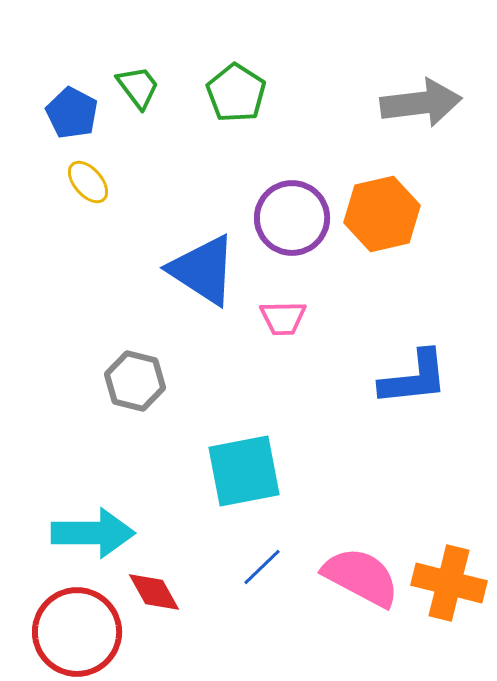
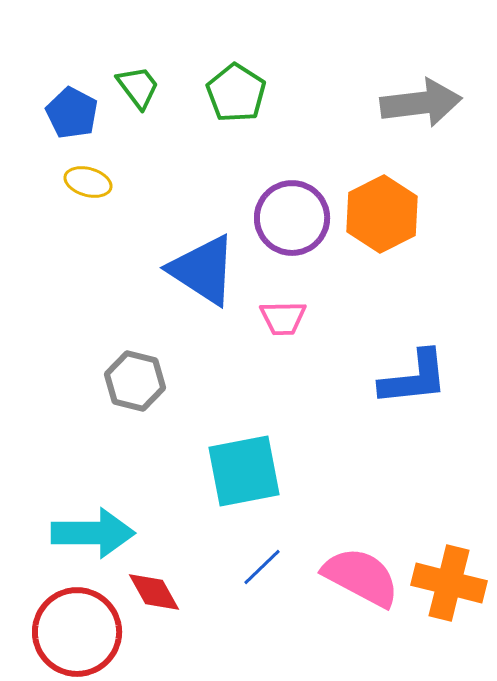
yellow ellipse: rotated 33 degrees counterclockwise
orange hexagon: rotated 14 degrees counterclockwise
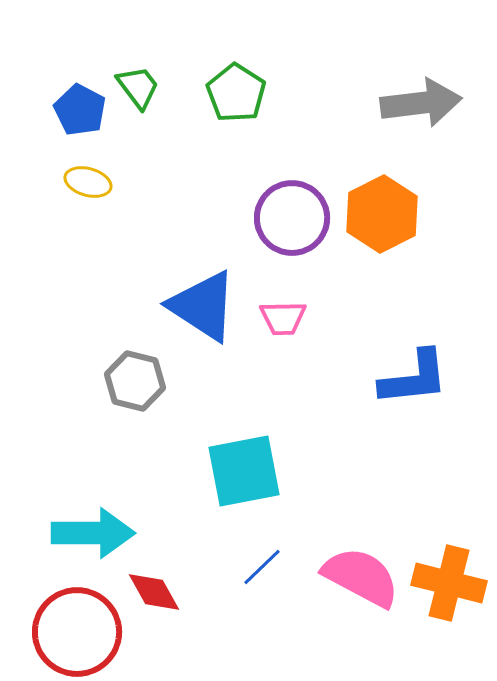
blue pentagon: moved 8 px right, 3 px up
blue triangle: moved 36 px down
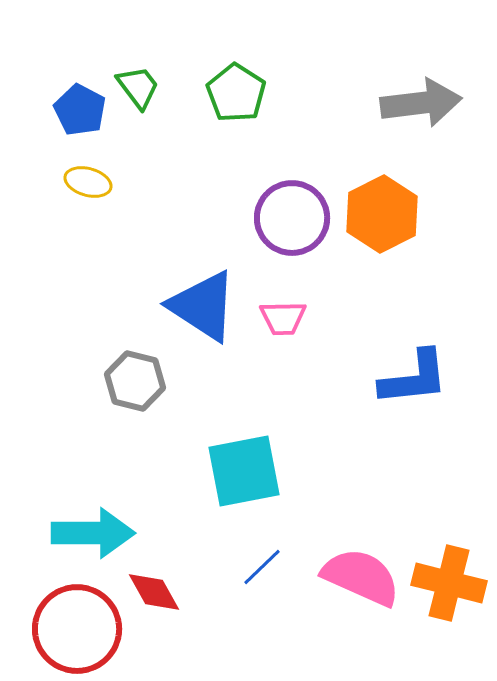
pink semicircle: rotated 4 degrees counterclockwise
red circle: moved 3 px up
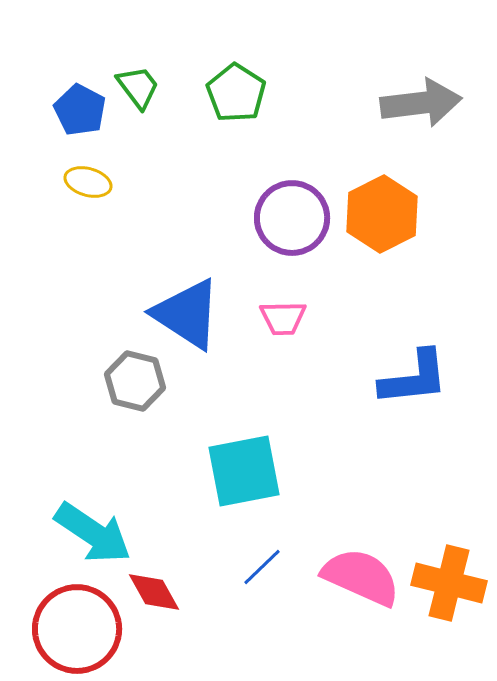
blue triangle: moved 16 px left, 8 px down
cyan arrow: rotated 34 degrees clockwise
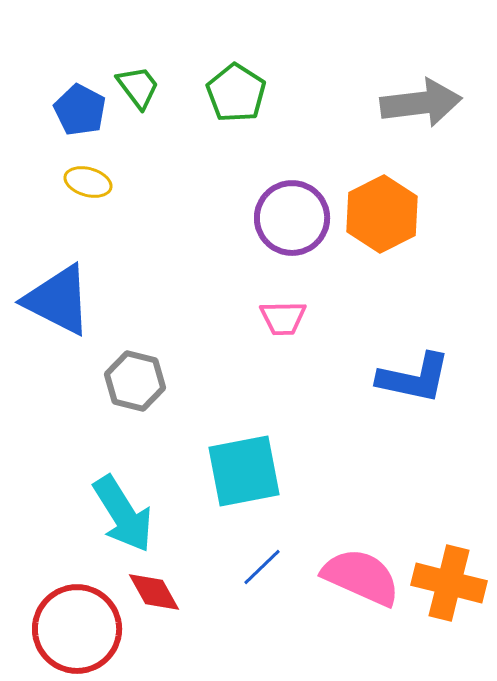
blue triangle: moved 129 px left, 14 px up; rotated 6 degrees counterclockwise
blue L-shape: rotated 18 degrees clockwise
cyan arrow: moved 30 px right, 19 px up; rotated 24 degrees clockwise
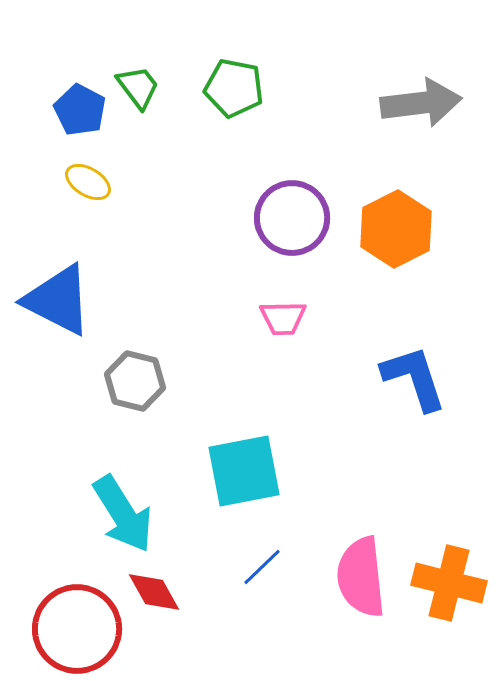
green pentagon: moved 2 px left, 5 px up; rotated 22 degrees counterclockwise
yellow ellipse: rotated 15 degrees clockwise
orange hexagon: moved 14 px right, 15 px down
blue L-shape: rotated 120 degrees counterclockwise
pink semicircle: rotated 120 degrees counterclockwise
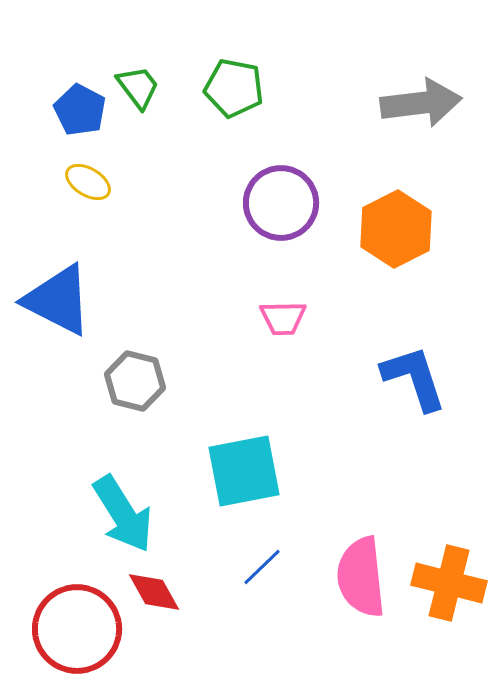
purple circle: moved 11 px left, 15 px up
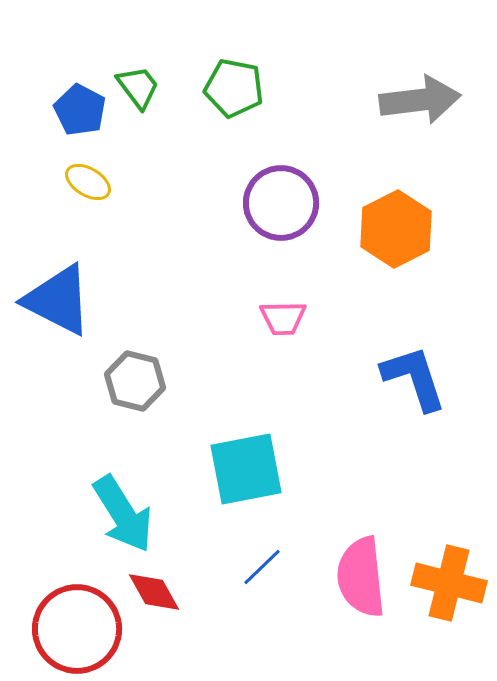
gray arrow: moved 1 px left, 3 px up
cyan square: moved 2 px right, 2 px up
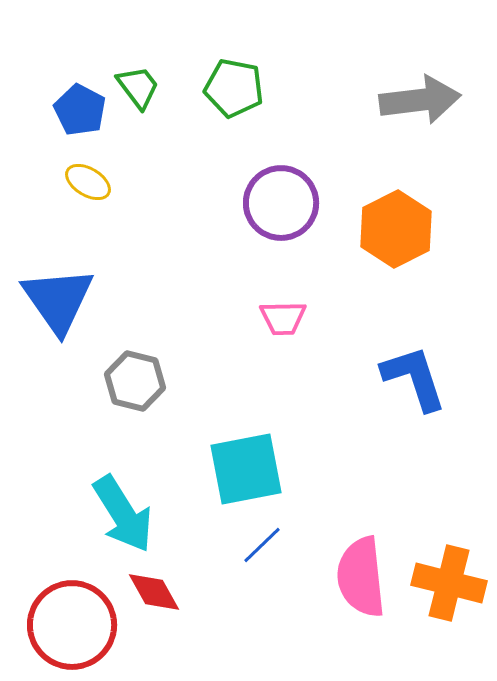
blue triangle: rotated 28 degrees clockwise
blue line: moved 22 px up
red circle: moved 5 px left, 4 px up
